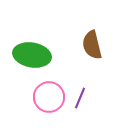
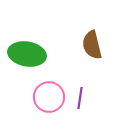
green ellipse: moved 5 px left, 1 px up
purple line: rotated 15 degrees counterclockwise
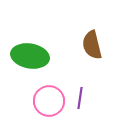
green ellipse: moved 3 px right, 2 px down
pink circle: moved 4 px down
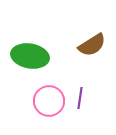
brown semicircle: rotated 108 degrees counterclockwise
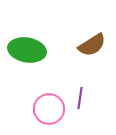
green ellipse: moved 3 px left, 6 px up
pink circle: moved 8 px down
